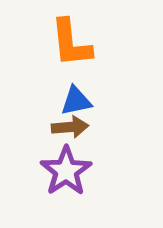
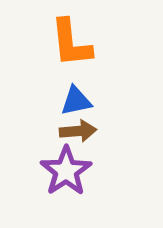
brown arrow: moved 8 px right, 4 px down
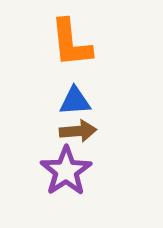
blue triangle: moved 1 px left; rotated 8 degrees clockwise
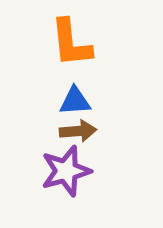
purple star: rotated 18 degrees clockwise
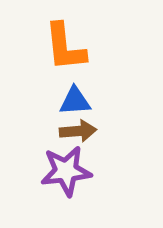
orange L-shape: moved 6 px left, 4 px down
purple star: rotated 9 degrees clockwise
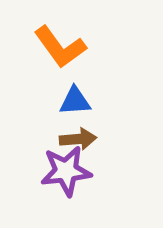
orange L-shape: moved 5 px left; rotated 30 degrees counterclockwise
brown arrow: moved 8 px down
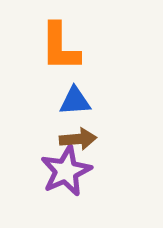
orange L-shape: rotated 36 degrees clockwise
purple star: rotated 18 degrees counterclockwise
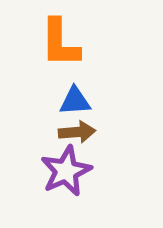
orange L-shape: moved 4 px up
brown arrow: moved 1 px left, 7 px up
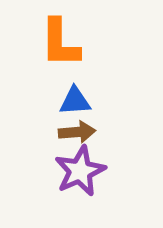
purple star: moved 14 px right
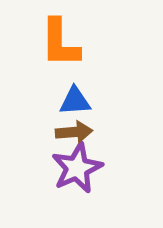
brown arrow: moved 3 px left
purple star: moved 3 px left, 3 px up
